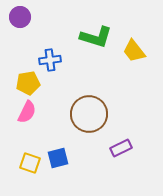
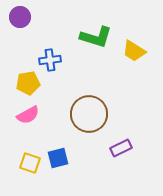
yellow trapezoid: rotated 20 degrees counterclockwise
pink semicircle: moved 1 px right, 3 px down; rotated 35 degrees clockwise
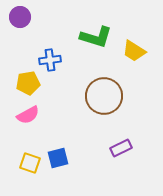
brown circle: moved 15 px right, 18 px up
